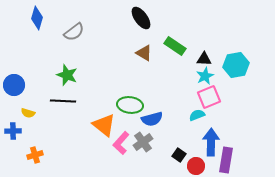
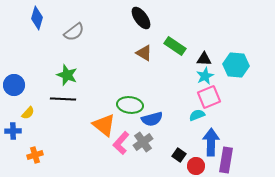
cyan hexagon: rotated 15 degrees clockwise
black line: moved 2 px up
yellow semicircle: rotated 64 degrees counterclockwise
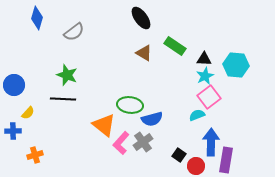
pink square: rotated 15 degrees counterclockwise
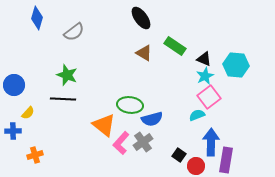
black triangle: rotated 21 degrees clockwise
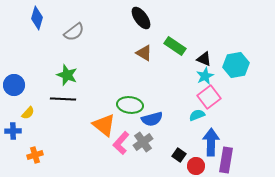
cyan hexagon: rotated 15 degrees counterclockwise
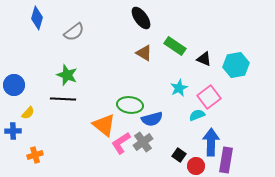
cyan star: moved 26 px left, 12 px down
pink L-shape: rotated 15 degrees clockwise
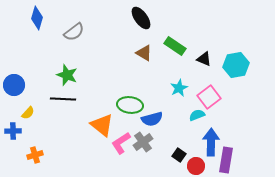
orange triangle: moved 2 px left
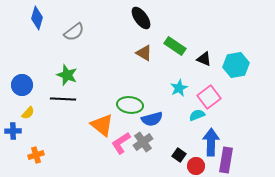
blue circle: moved 8 px right
orange cross: moved 1 px right
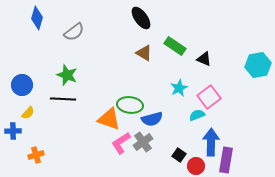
cyan hexagon: moved 22 px right
orange triangle: moved 7 px right, 6 px up; rotated 20 degrees counterclockwise
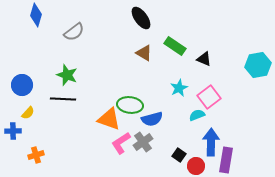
blue diamond: moved 1 px left, 3 px up
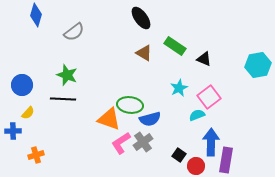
blue semicircle: moved 2 px left
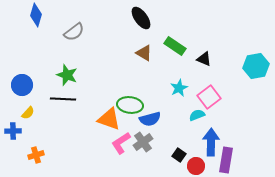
cyan hexagon: moved 2 px left, 1 px down
